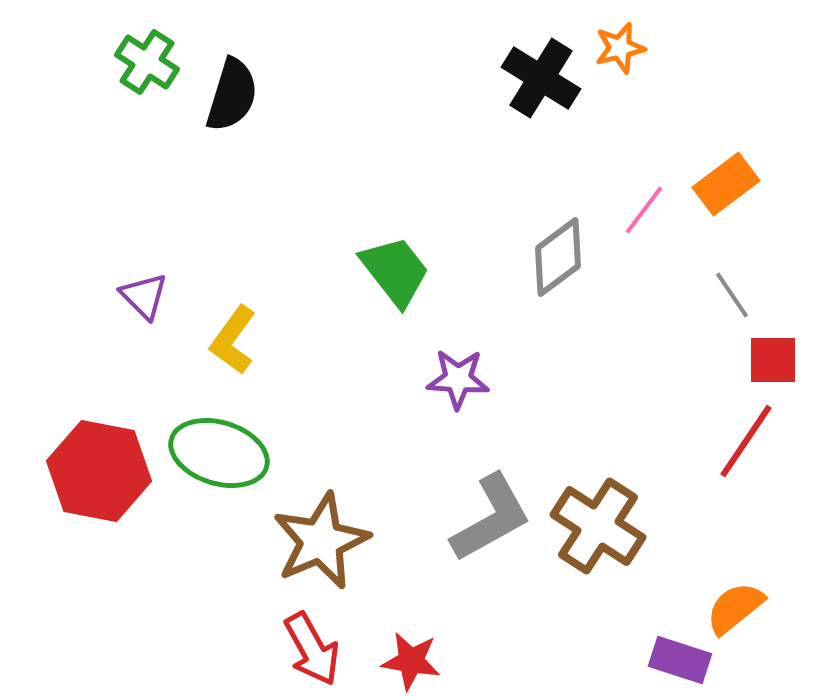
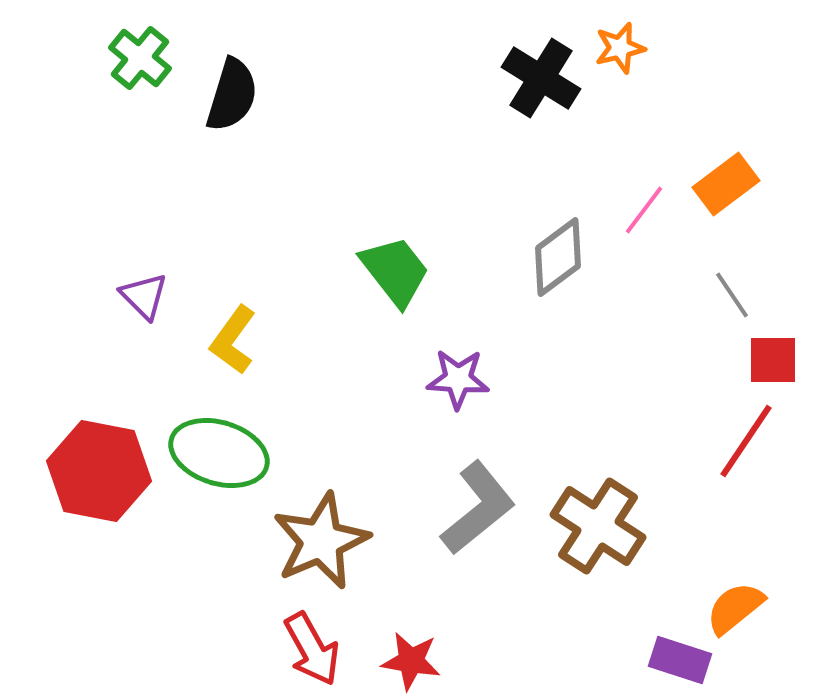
green cross: moved 7 px left, 4 px up; rotated 6 degrees clockwise
gray L-shape: moved 13 px left, 10 px up; rotated 10 degrees counterclockwise
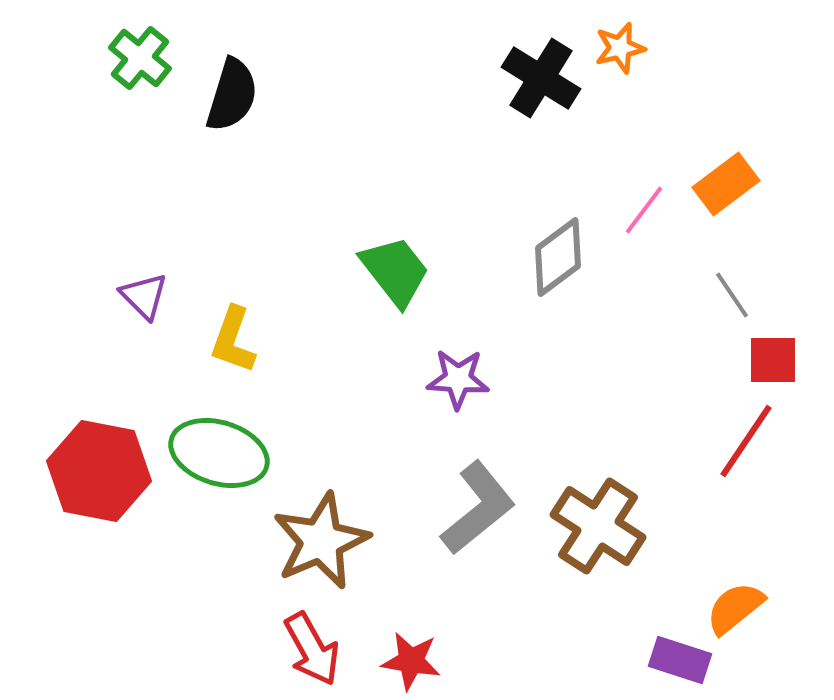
yellow L-shape: rotated 16 degrees counterclockwise
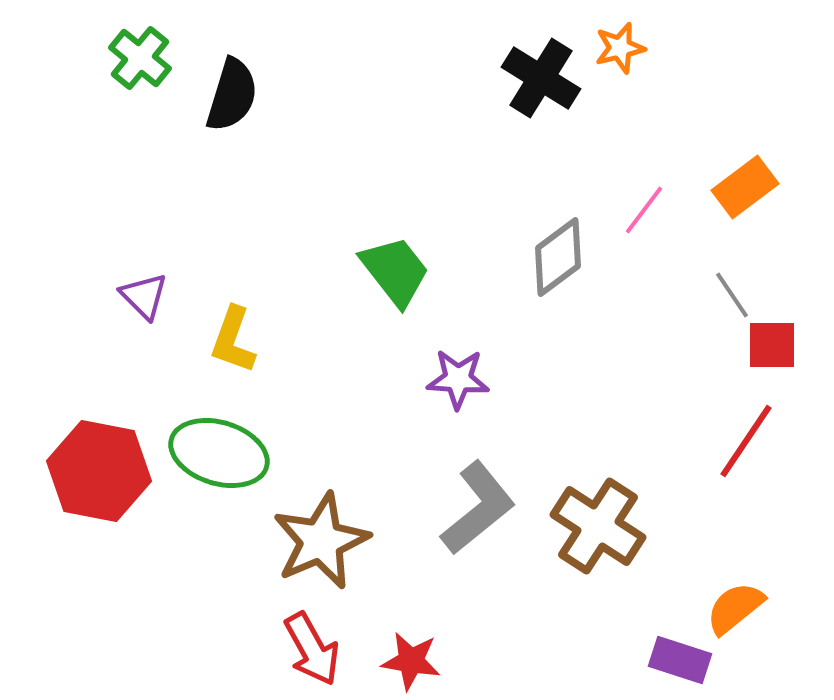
orange rectangle: moved 19 px right, 3 px down
red square: moved 1 px left, 15 px up
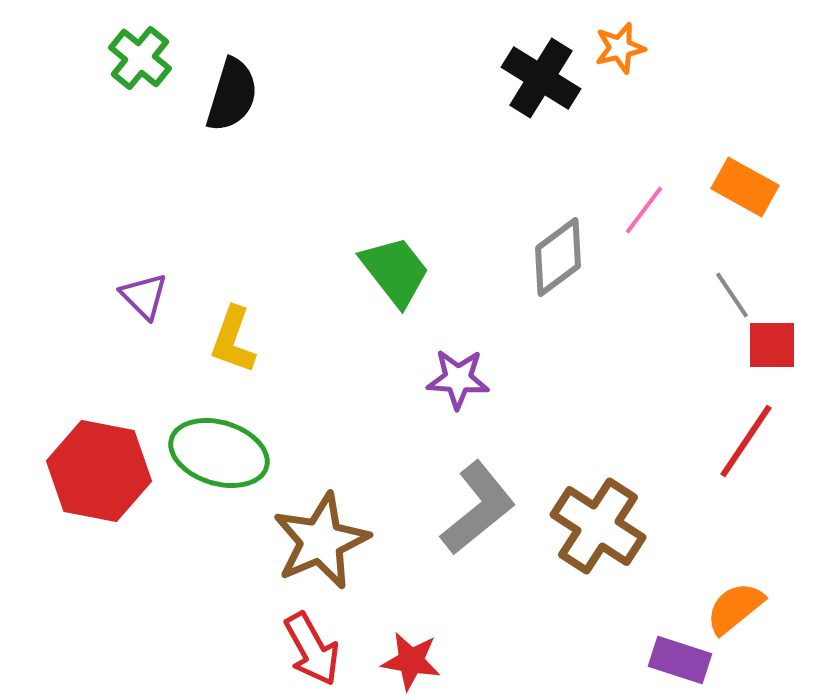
orange rectangle: rotated 66 degrees clockwise
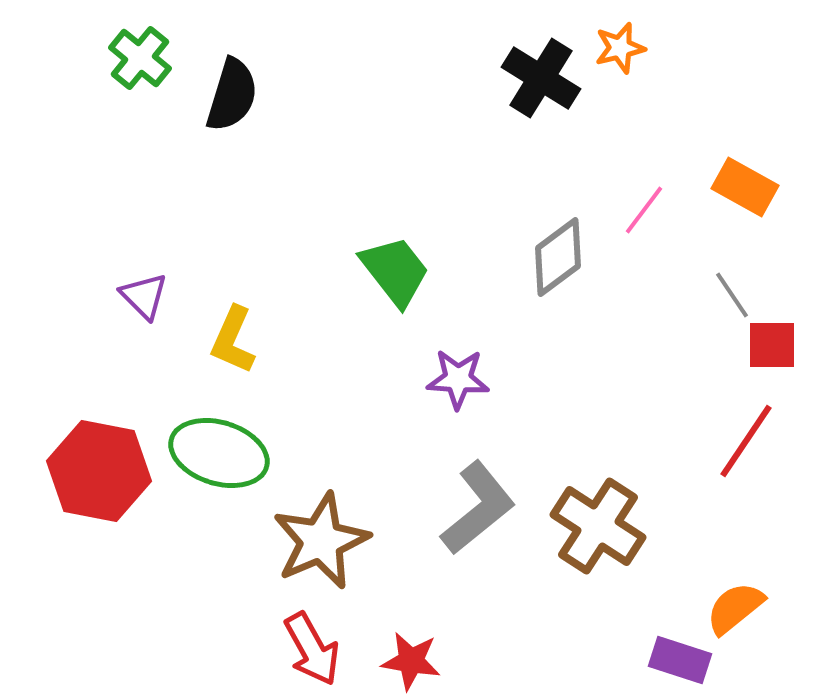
yellow L-shape: rotated 4 degrees clockwise
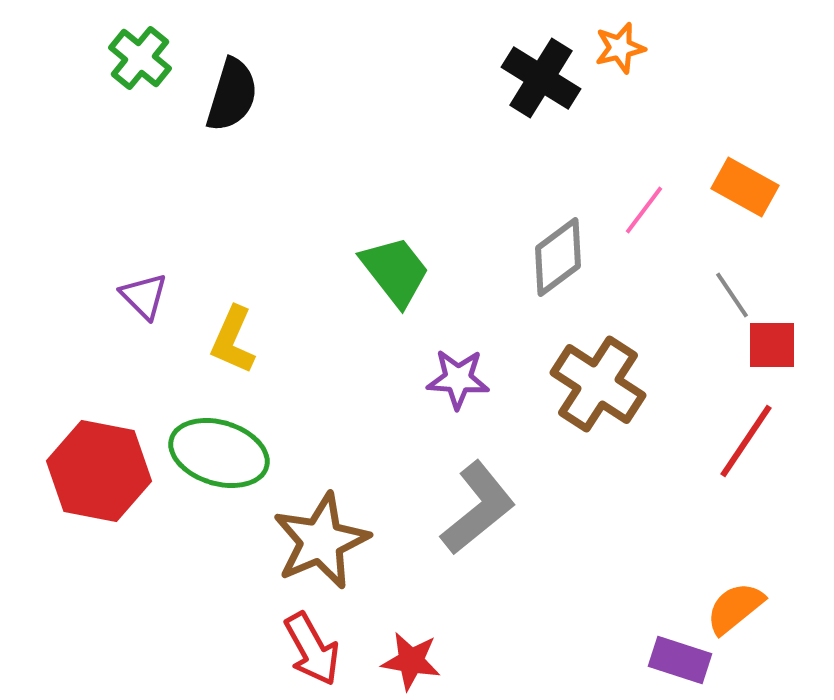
brown cross: moved 142 px up
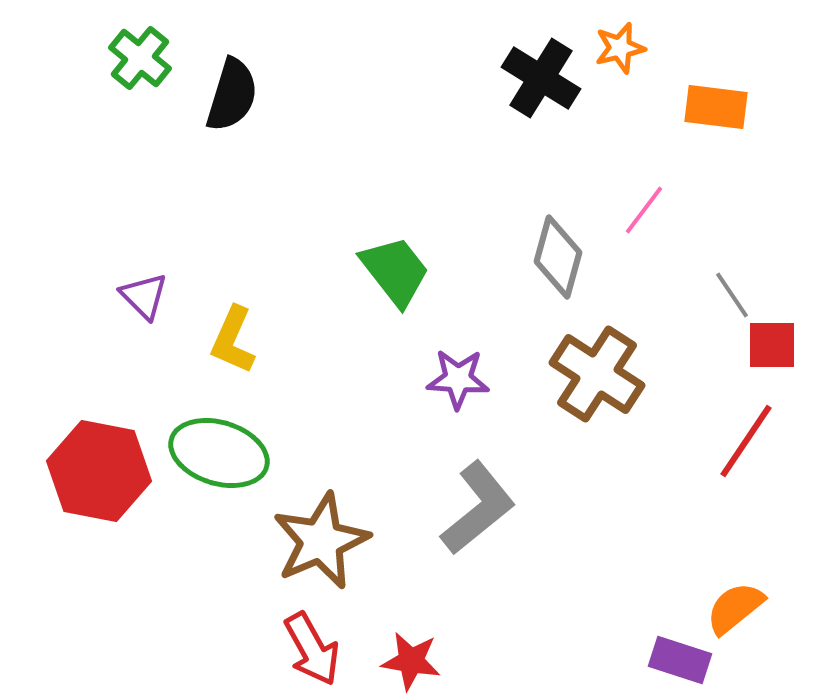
orange rectangle: moved 29 px left, 80 px up; rotated 22 degrees counterclockwise
gray diamond: rotated 38 degrees counterclockwise
brown cross: moved 1 px left, 10 px up
